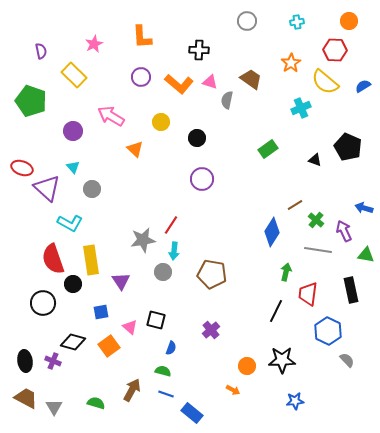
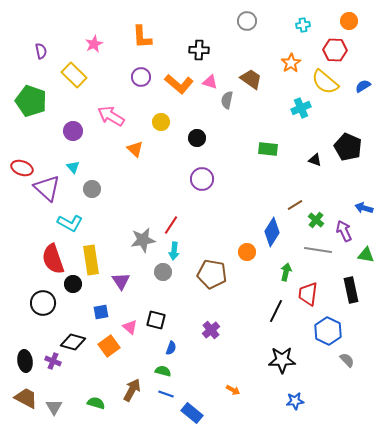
cyan cross at (297, 22): moved 6 px right, 3 px down
green rectangle at (268, 149): rotated 42 degrees clockwise
orange circle at (247, 366): moved 114 px up
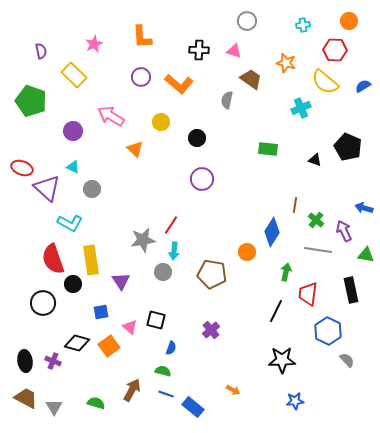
orange star at (291, 63): moved 5 px left; rotated 24 degrees counterclockwise
pink triangle at (210, 82): moved 24 px right, 31 px up
cyan triangle at (73, 167): rotated 24 degrees counterclockwise
brown line at (295, 205): rotated 49 degrees counterclockwise
black diamond at (73, 342): moved 4 px right, 1 px down
blue rectangle at (192, 413): moved 1 px right, 6 px up
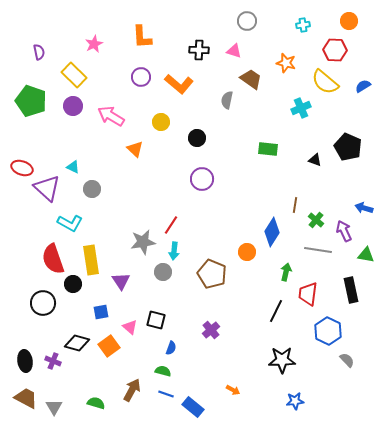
purple semicircle at (41, 51): moved 2 px left, 1 px down
purple circle at (73, 131): moved 25 px up
gray star at (143, 240): moved 2 px down
brown pentagon at (212, 274): rotated 12 degrees clockwise
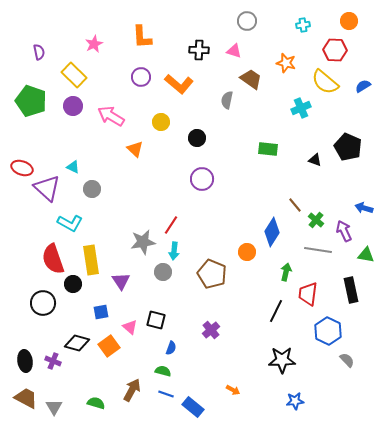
brown line at (295, 205): rotated 49 degrees counterclockwise
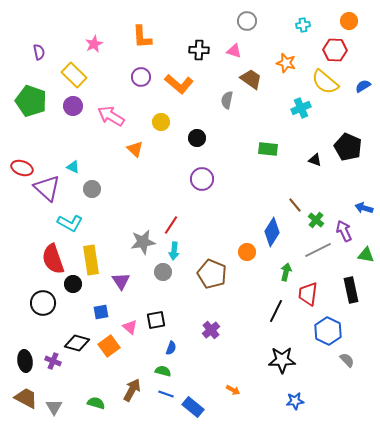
gray line at (318, 250): rotated 36 degrees counterclockwise
black square at (156, 320): rotated 24 degrees counterclockwise
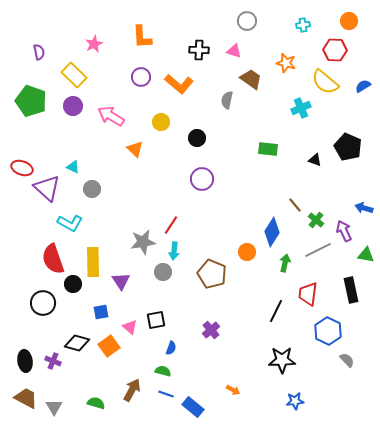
yellow rectangle at (91, 260): moved 2 px right, 2 px down; rotated 8 degrees clockwise
green arrow at (286, 272): moved 1 px left, 9 px up
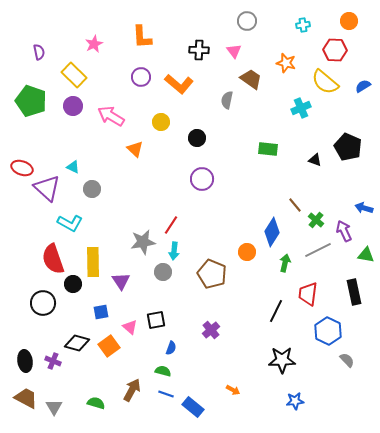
pink triangle at (234, 51): rotated 35 degrees clockwise
black rectangle at (351, 290): moved 3 px right, 2 px down
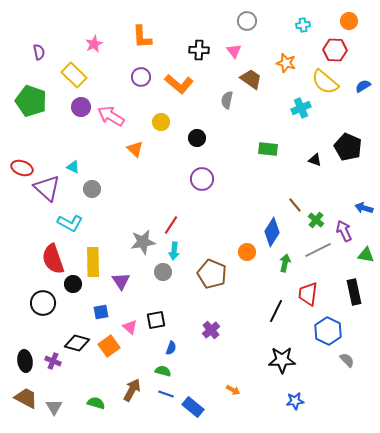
purple circle at (73, 106): moved 8 px right, 1 px down
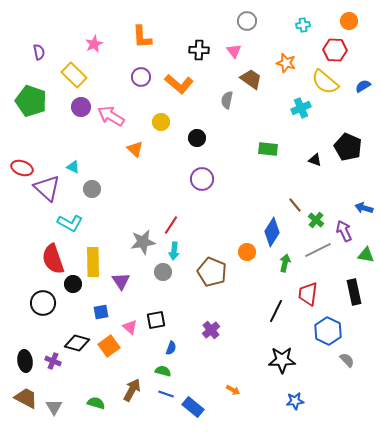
brown pentagon at (212, 274): moved 2 px up
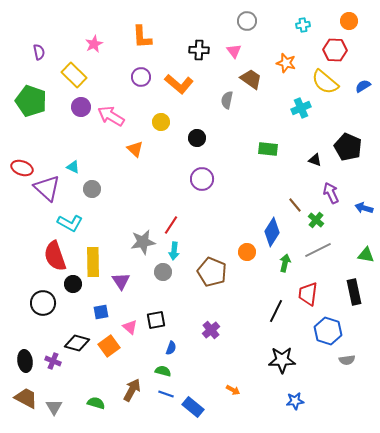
purple arrow at (344, 231): moved 13 px left, 38 px up
red semicircle at (53, 259): moved 2 px right, 3 px up
blue hexagon at (328, 331): rotated 8 degrees counterclockwise
gray semicircle at (347, 360): rotated 126 degrees clockwise
